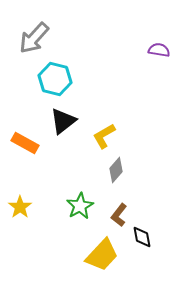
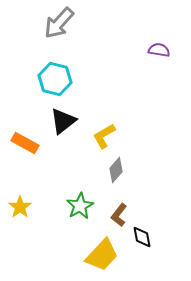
gray arrow: moved 25 px right, 15 px up
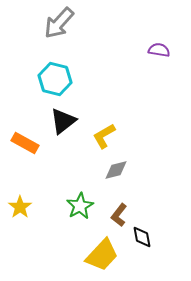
gray diamond: rotated 35 degrees clockwise
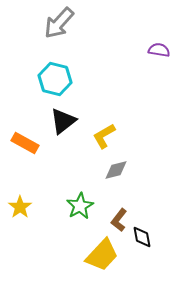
brown L-shape: moved 5 px down
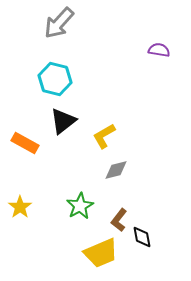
yellow trapezoid: moved 1 px left, 2 px up; rotated 24 degrees clockwise
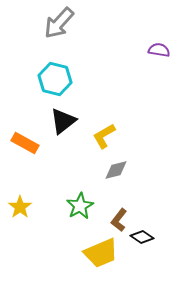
black diamond: rotated 45 degrees counterclockwise
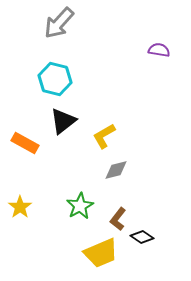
brown L-shape: moved 1 px left, 1 px up
